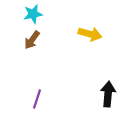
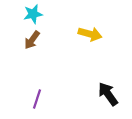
black arrow: rotated 40 degrees counterclockwise
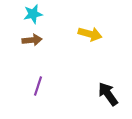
brown arrow: rotated 132 degrees counterclockwise
purple line: moved 1 px right, 13 px up
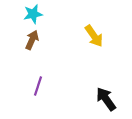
yellow arrow: moved 4 px right, 2 px down; rotated 40 degrees clockwise
brown arrow: rotated 60 degrees counterclockwise
black arrow: moved 2 px left, 5 px down
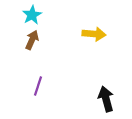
cyan star: moved 1 px left, 1 px down; rotated 18 degrees counterclockwise
yellow arrow: moved 2 px up; rotated 50 degrees counterclockwise
black arrow: rotated 20 degrees clockwise
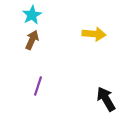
black arrow: rotated 15 degrees counterclockwise
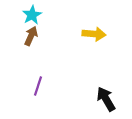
brown arrow: moved 1 px left, 4 px up
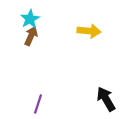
cyan star: moved 2 px left, 4 px down
yellow arrow: moved 5 px left, 3 px up
purple line: moved 18 px down
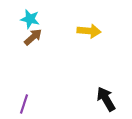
cyan star: rotated 30 degrees counterclockwise
brown arrow: moved 2 px right, 1 px down; rotated 24 degrees clockwise
purple line: moved 14 px left
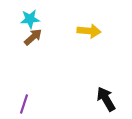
cyan star: rotated 18 degrees counterclockwise
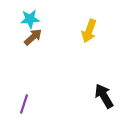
yellow arrow: rotated 105 degrees clockwise
black arrow: moved 2 px left, 3 px up
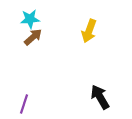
black arrow: moved 4 px left, 1 px down
